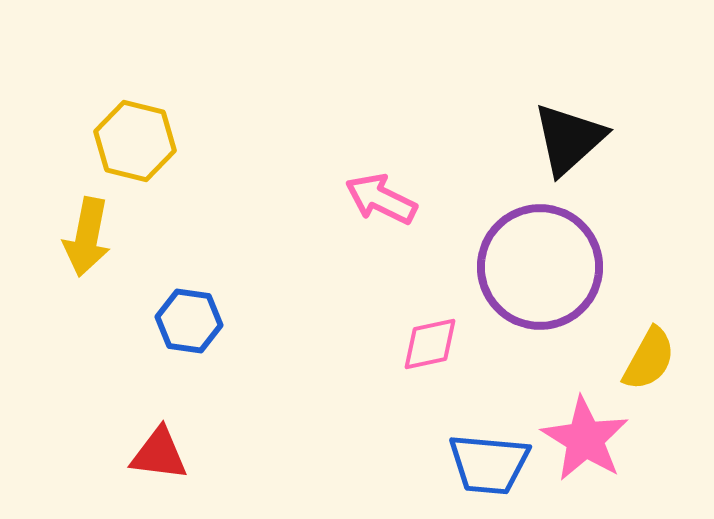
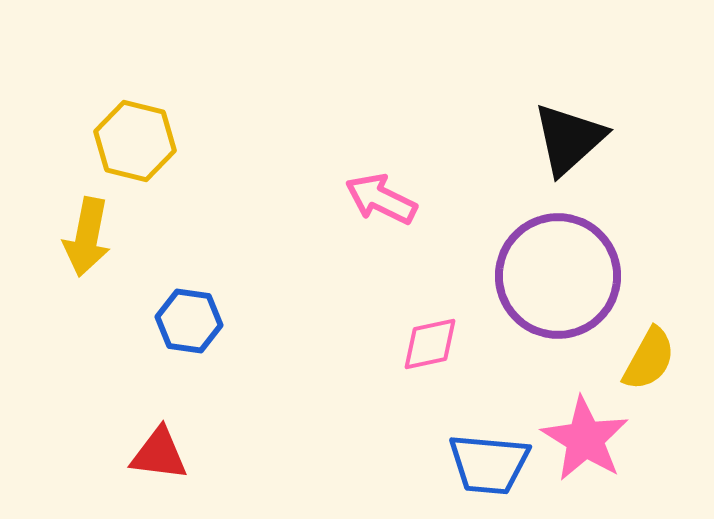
purple circle: moved 18 px right, 9 px down
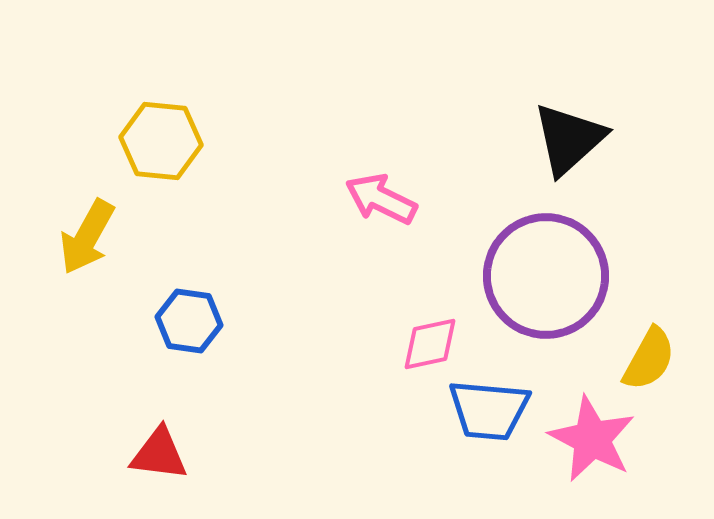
yellow hexagon: moved 26 px right; rotated 8 degrees counterclockwise
yellow arrow: rotated 18 degrees clockwise
purple circle: moved 12 px left
pink star: moved 7 px right; rotated 4 degrees counterclockwise
blue trapezoid: moved 54 px up
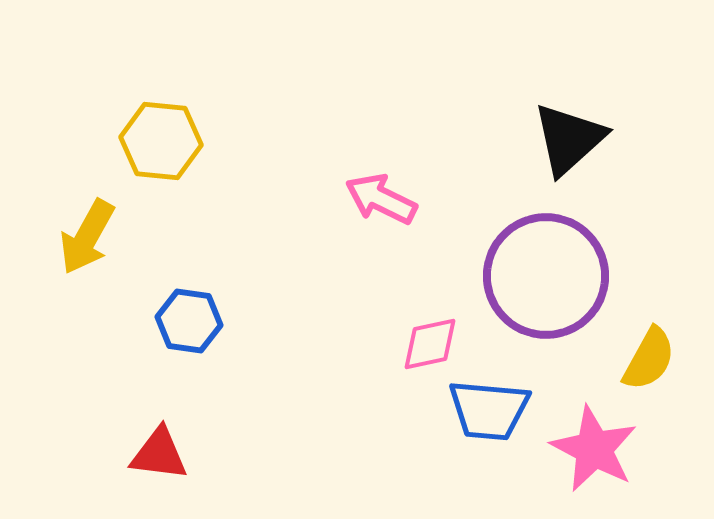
pink star: moved 2 px right, 10 px down
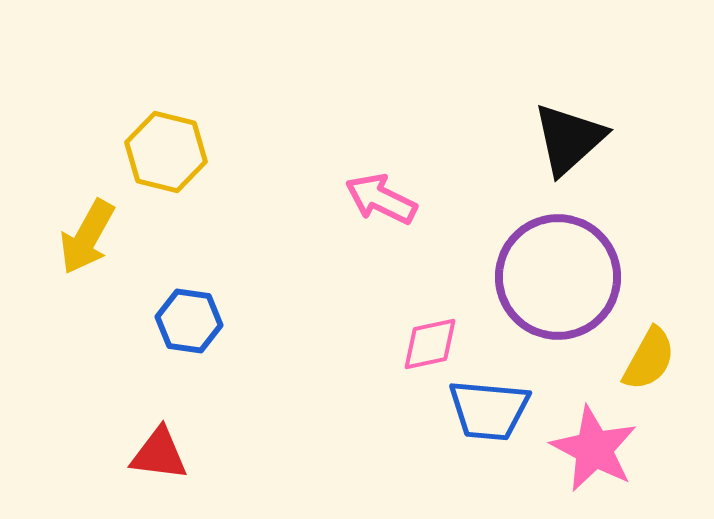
yellow hexagon: moved 5 px right, 11 px down; rotated 8 degrees clockwise
purple circle: moved 12 px right, 1 px down
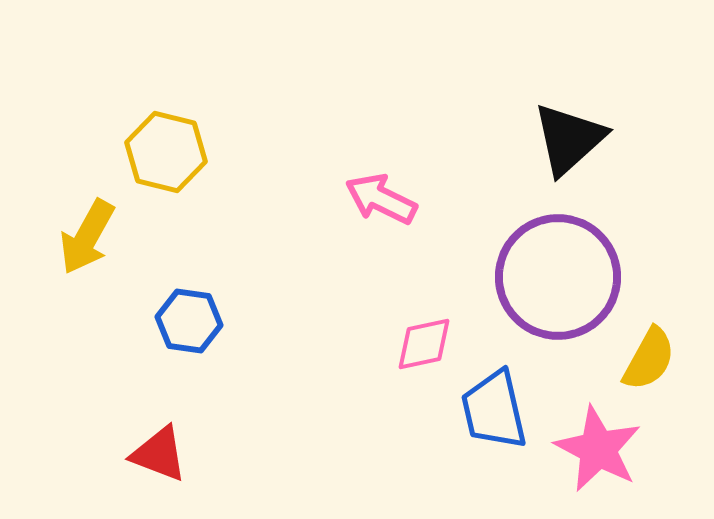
pink diamond: moved 6 px left
blue trapezoid: moved 5 px right; rotated 72 degrees clockwise
pink star: moved 4 px right
red triangle: rotated 14 degrees clockwise
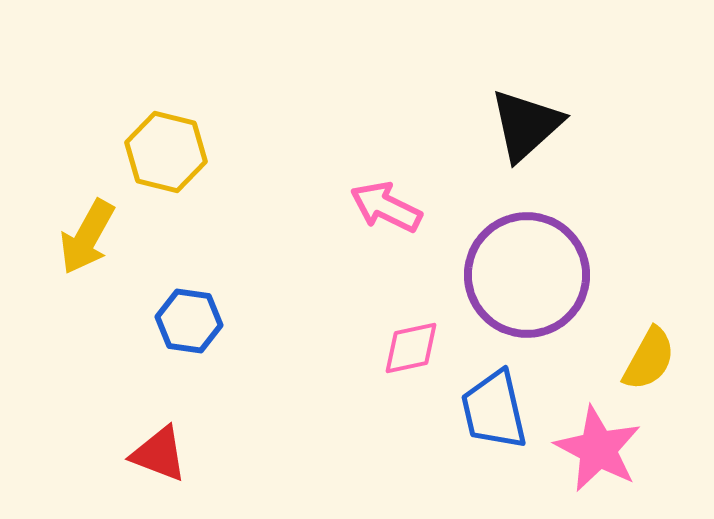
black triangle: moved 43 px left, 14 px up
pink arrow: moved 5 px right, 8 px down
purple circle: moved 31 px left, 2 px up
pink diamond: moved 13 px left, 4 px down
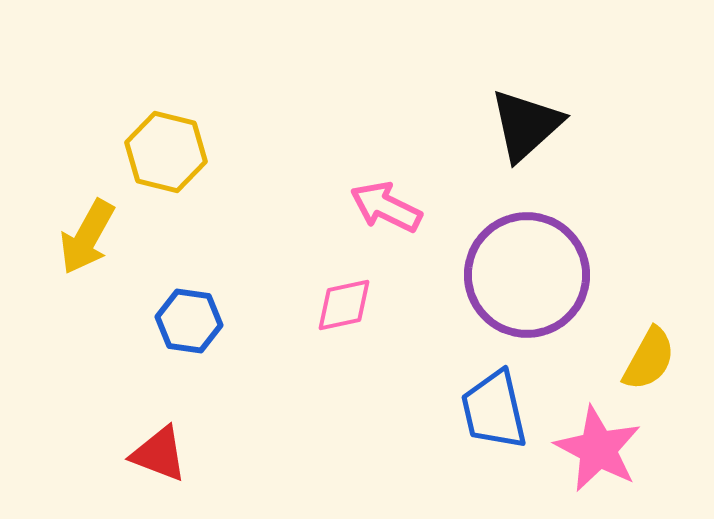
pink diamond: moved 67 px left, 43 px up
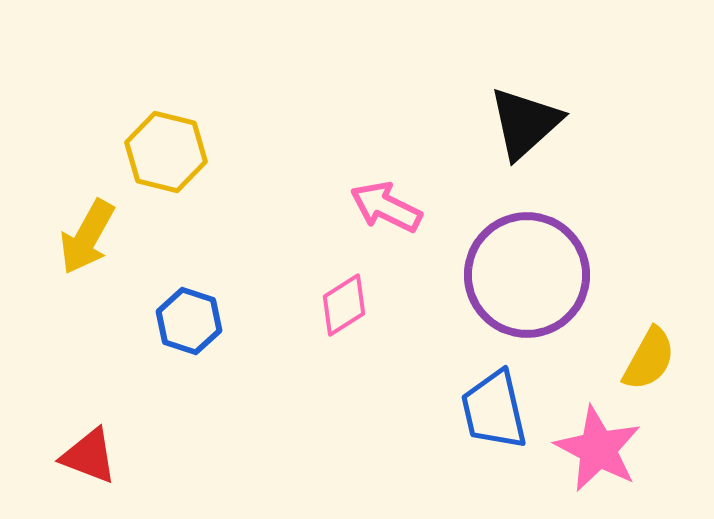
black triangle: moved 1 px left, 2 px up
pink diamond: rotated 20 degrees counterclockwise
blue hexagon: rotated 10 degrees clockwise
red triangle: moved 70 px left, 2 px down
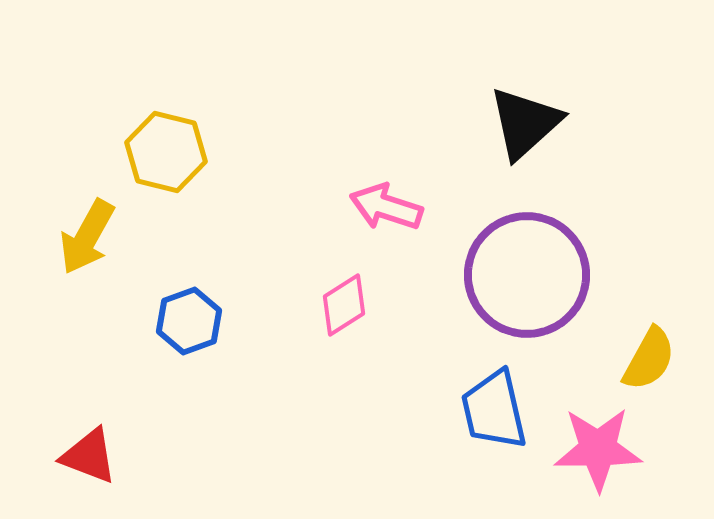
pink arrow: rotated 8 degrees counterclockwise
blue hexagon: rotated 22 degrees clockwise
pink star: rotated 28 degrees counterclockwise
